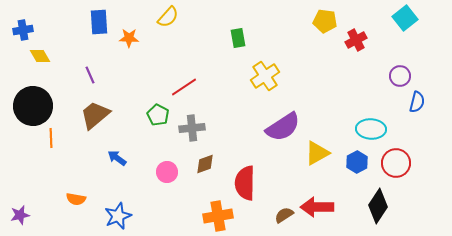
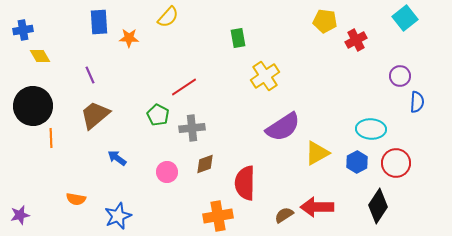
blue semicircle: rotated 10 degrees counterclockwise
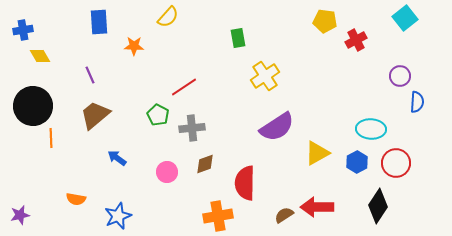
orange star: moved 5 px right, 8 px down
purple semicircle: moved 6 px left
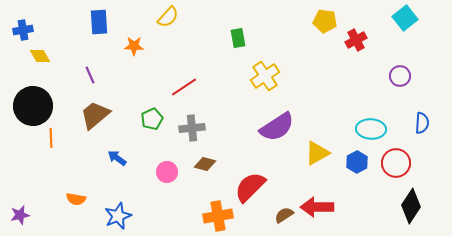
blue semicircle: moved 5 px right, 21 px down
green pentagon: moved 6 px left, 4 px down; rotated 20 degrees clockwise
brown diamond: rotated 35 degrees clockwise
red semicircle: moved 5 px right, 4 px down; rotated 44 degrees clockwise
black diamond: moved 33 px right
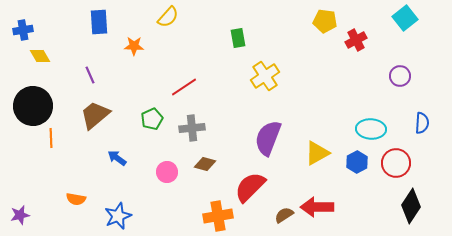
purple semicircle: moved 9 px left, 11 px down; rotated 144 degrees clockwise
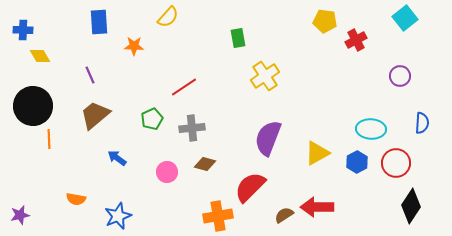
blue cross: rotated 12 degrees clockwise
orange line: moved 2 px left, 1 px down
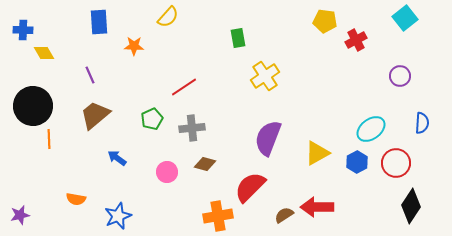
yellow diamond: moved 4 px right, 3 px up
cyan ellipse: rotated 40 degrees counterclockwise
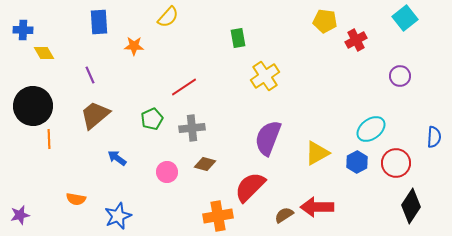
blue semicircle: moved 12 px right, 14 px down
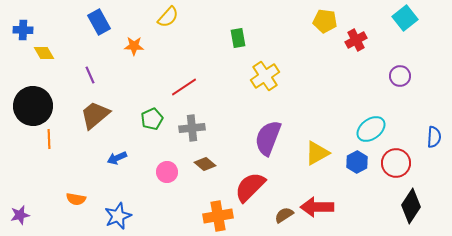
blue rectangle: rotated 25 degrees counterclockwise
blue arrow: rotated 60 degrees counterclockwise
brown diamond: rotated 25 degrees clockwise
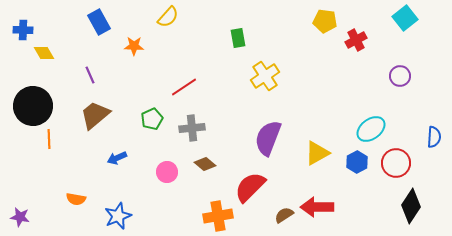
purple star: moved 2 px down; rotated 24 degrees clockwise
